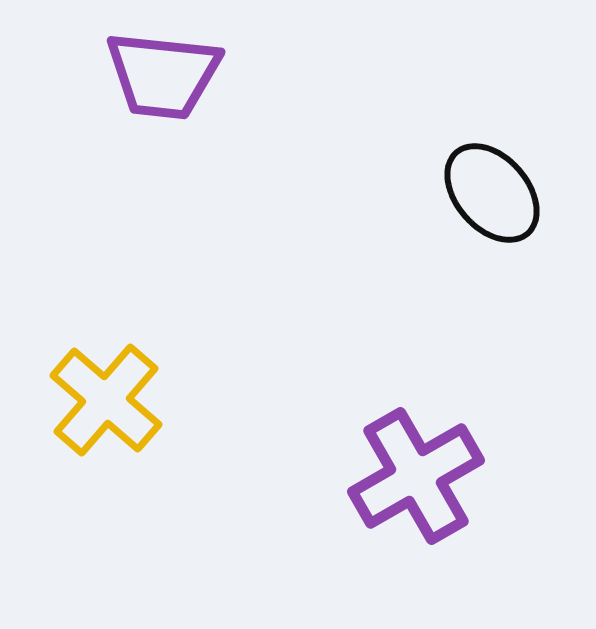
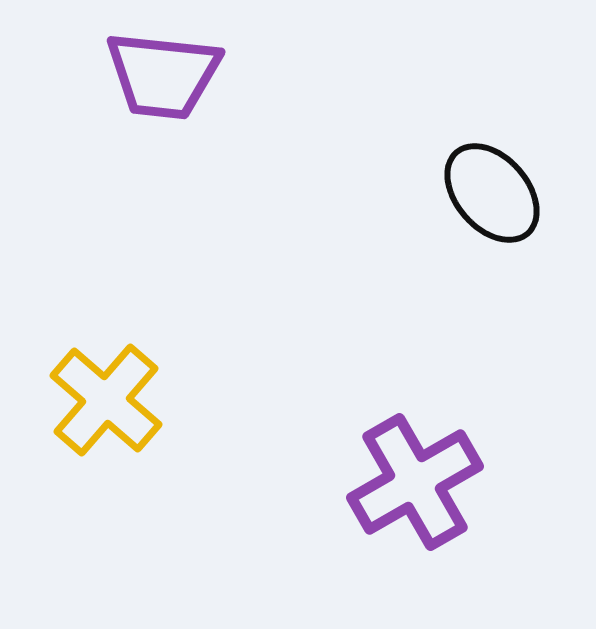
purple cross: moved 1 px left, 6 px down
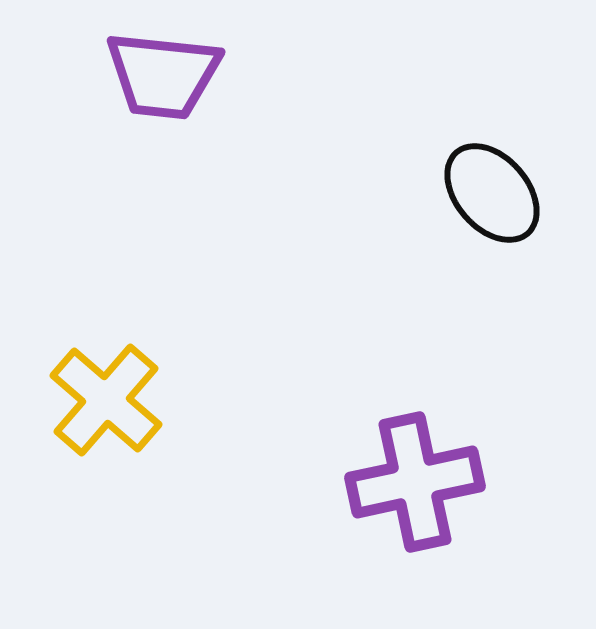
purple cross: rotated 18 degrees clockwise
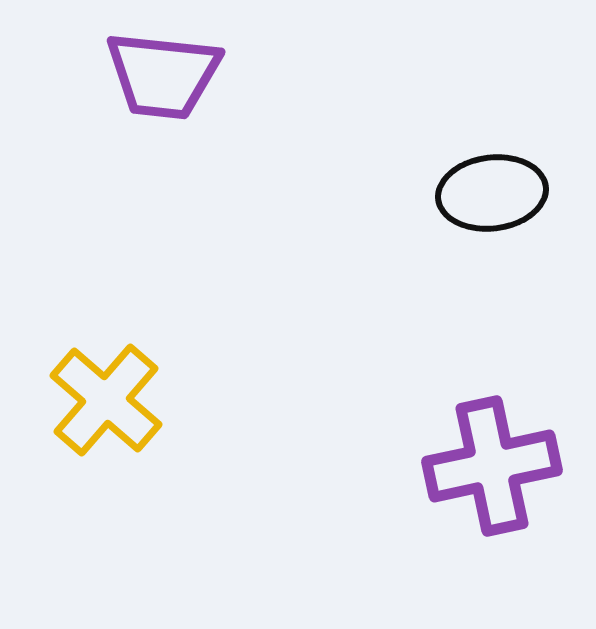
black ellipse: rotated 56 degrees counterclockwise
purple cross: moved 77 px right, 16 px up
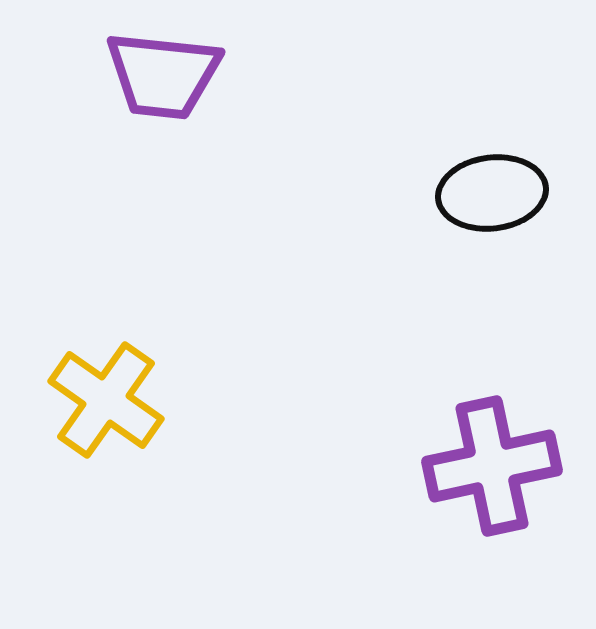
yellow cross: rotated 6 degrees counterclockwise
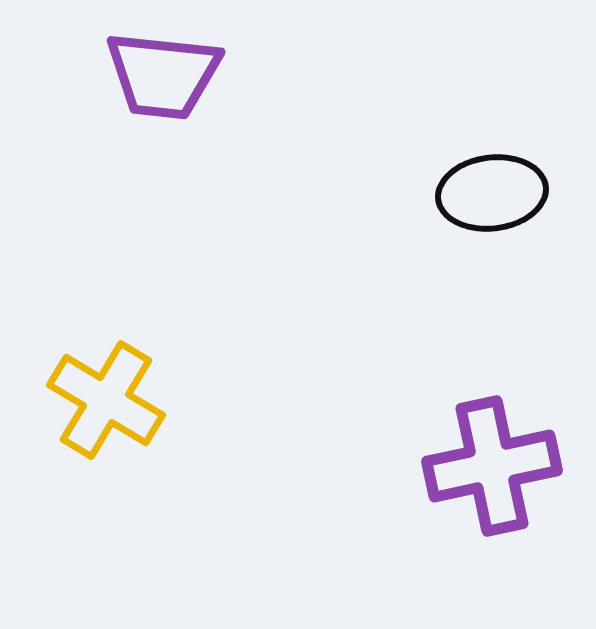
yellow cross: rotated 4 degrees counterclockwise
